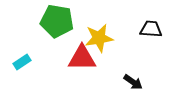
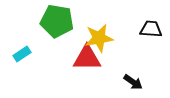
red triangle: moved 5 px right
cyan rectangle: moved 8 px up
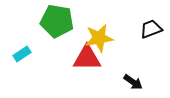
black trapezoid: rotated 25 degrees counterclockwise
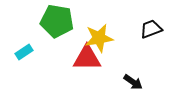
cyan rectangle: moved 2 px right, 2 px up
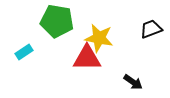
yellow star: rotated 20 degrees clockwise
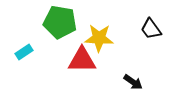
green pentagon: moved 3 px right, 1 px down
black trapezoid: rotated 105 degrees counterclockwise
yellow star: rotated 8 degrees counterclockwise
red triangle: moved 5 px left, 2 px down
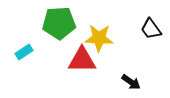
green pentagon: moved 1 px left, 1 px down; rotated 12 degrees counterclockwise
black arrow: moved 2 px left
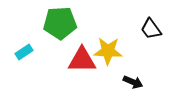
green pentagon: moved 1 px right
yellow star: moved 9 px right, 13 px down
black arrow: moved 2 px right; rotated 12 degrees counterclockwise
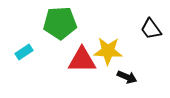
black arrow: moved 6 px left, 5 px up
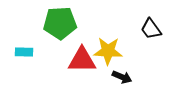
cyan rectangle: rotated 36 degrees clockwise
black arrow: moved 5 px left
